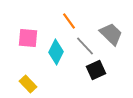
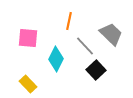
orange line: rotated 48 degrees clockwise
cyan diamond: moved 7 px down
black square: rotated 18 degrees counterclockwise
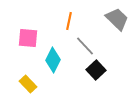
gray trapezoid: moved 6 px right, 15 px up
cyan diamond: moved 3 px left, 1 px down
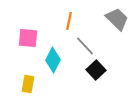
yellow rectangle: rotated 54 degrees clockwise
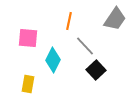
gray trapezoid: moved 2 px left; rotated 80 degrees clockwise
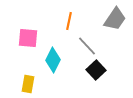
gray line: moved 2 px right
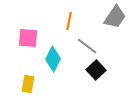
gray trapezoid: moved 2 px up
gray line: rotated 10 degrees counterclockwise
cyan diamond: moved 1 px up
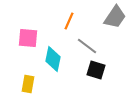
orange line: rotated 12 degrees clockwise
cyan diamond: rotated 15 degrees counterclockwise
black square: rotated 30 degrees counterclockwise
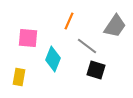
gray trapezoid: moved 9 px down
cyan diamond: rotated 10 degrees clockwise
yellow rectangle: moved 9 px left, 7 px up
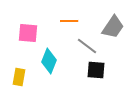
orange line: rotated 66 degrees clockwise
gray trapezoid: moved 2 px left, 1 px down
pink square: moved 5 px up
cyan diamond: moved 4 px left, 2 px down
black square: rotated 12 degrees counterclockwise
